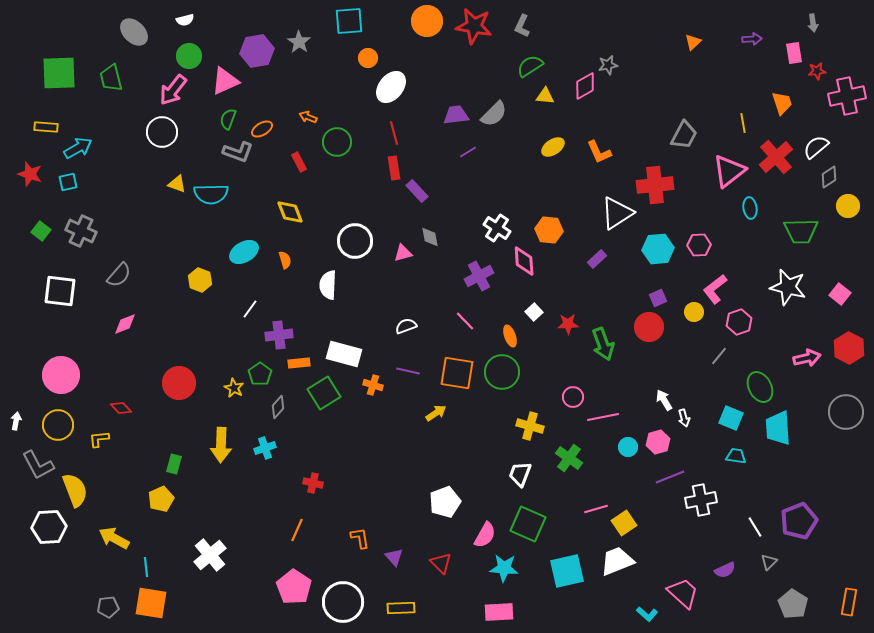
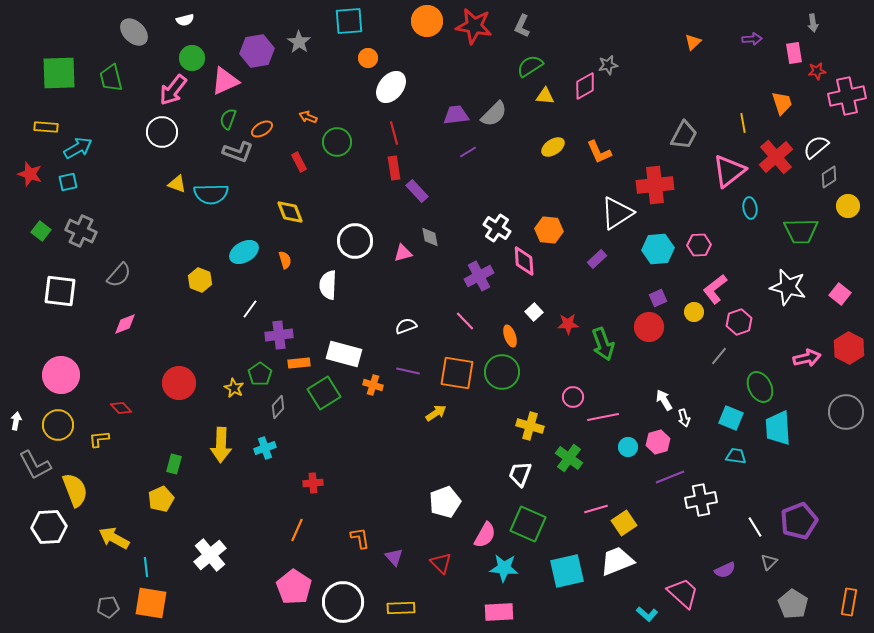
green circle at (189, 56): moved 3 px right, 2 px down
gray L-shape at (38, 465): moved 3 px left
red cross at (313, 483): rotated 18 degrees counterclockwise
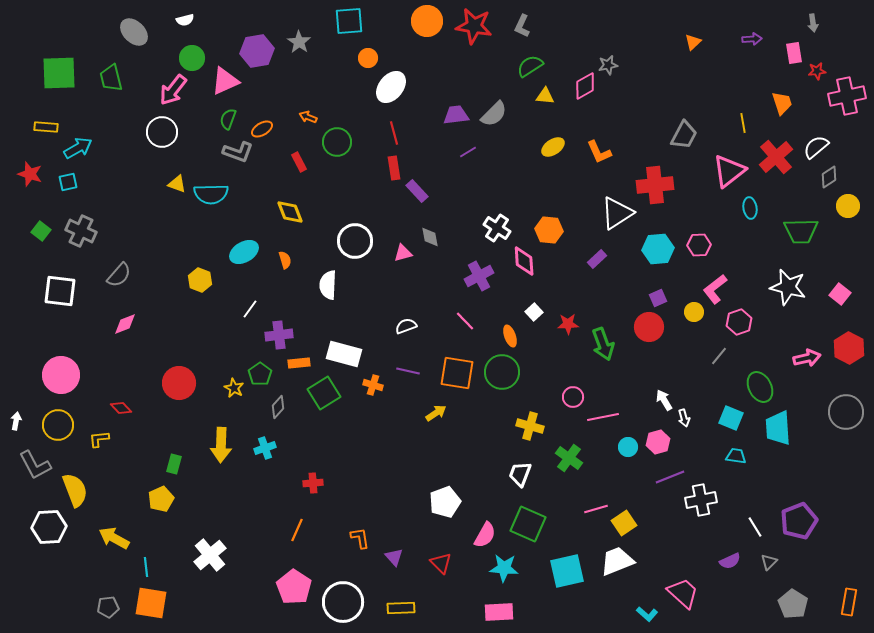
purple semicircle at (725, 570): moved 5 px right, 9 px up
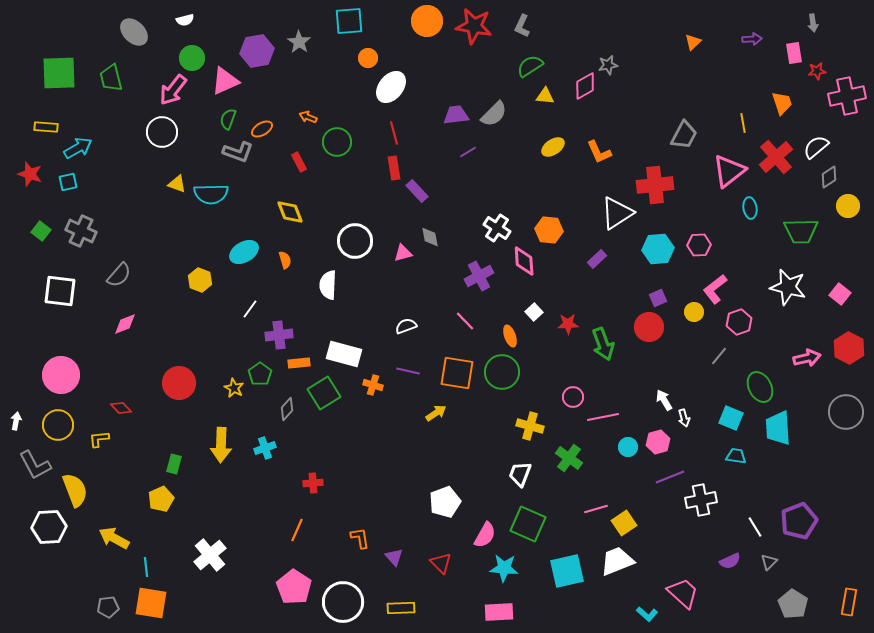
gray diamond at (278, 407): moved 9 px right, 2 px down
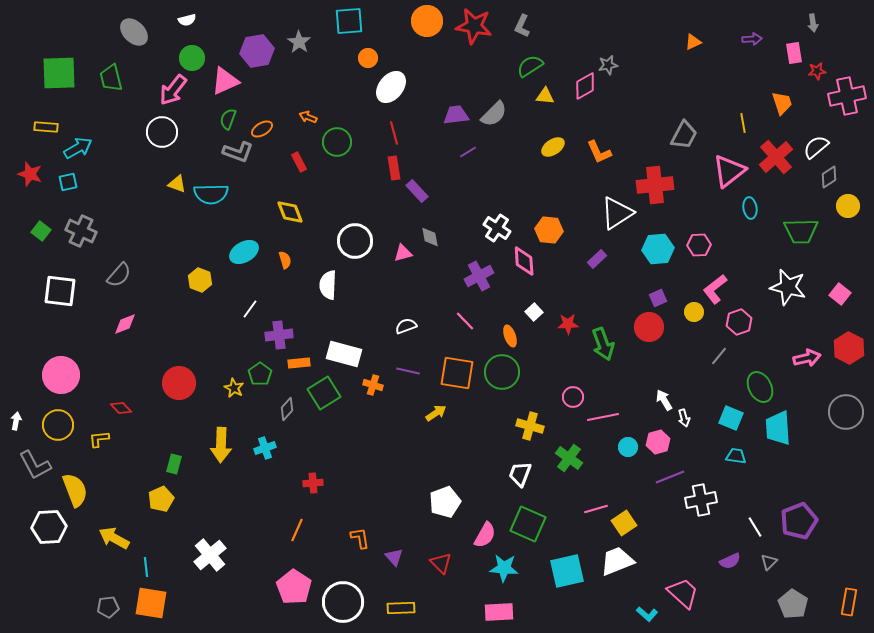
white semicircle at (185, 20): moved 2 px right
orange triangle at (693, 42): rotated 18 degrees clockwise
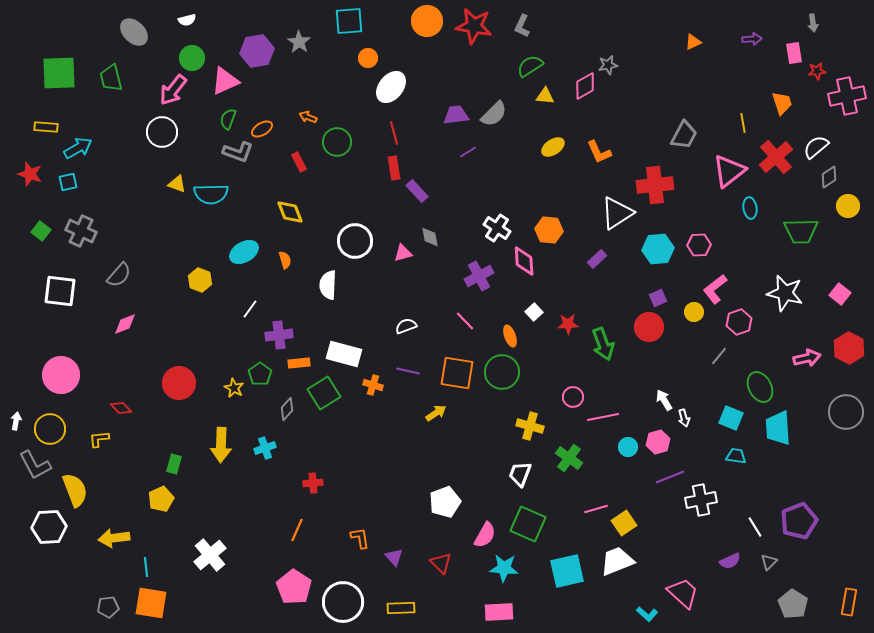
white star at (788, 287): moved 3 px left, 6 px down
yellow circle at (58, 425): moved 8 px left, 4 px down
yellow arrow at (114, 538): rotated 36 degrees counterclockwise
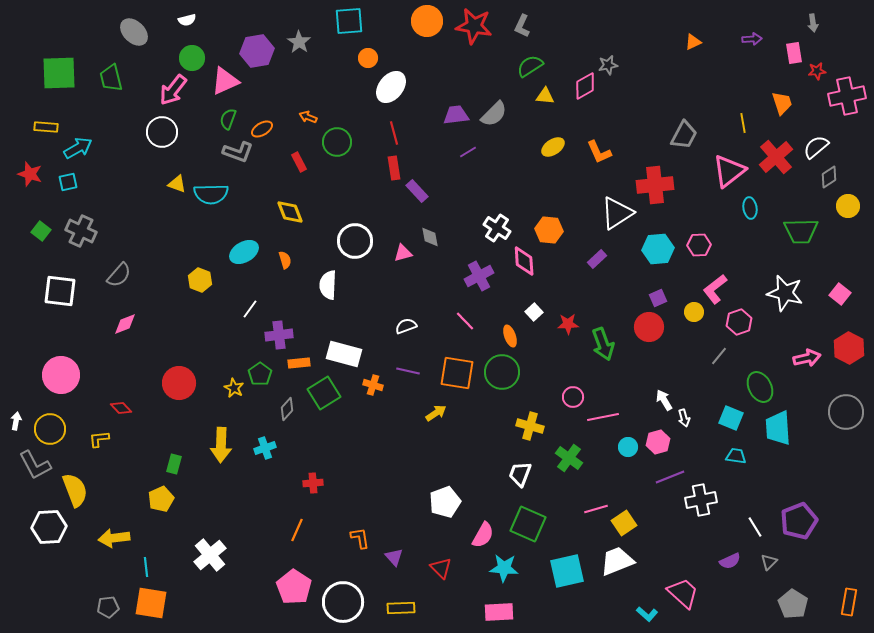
pink semicircle at (485, 535): moved 2 px left
red triangle at (441, 563): moved 5 px down
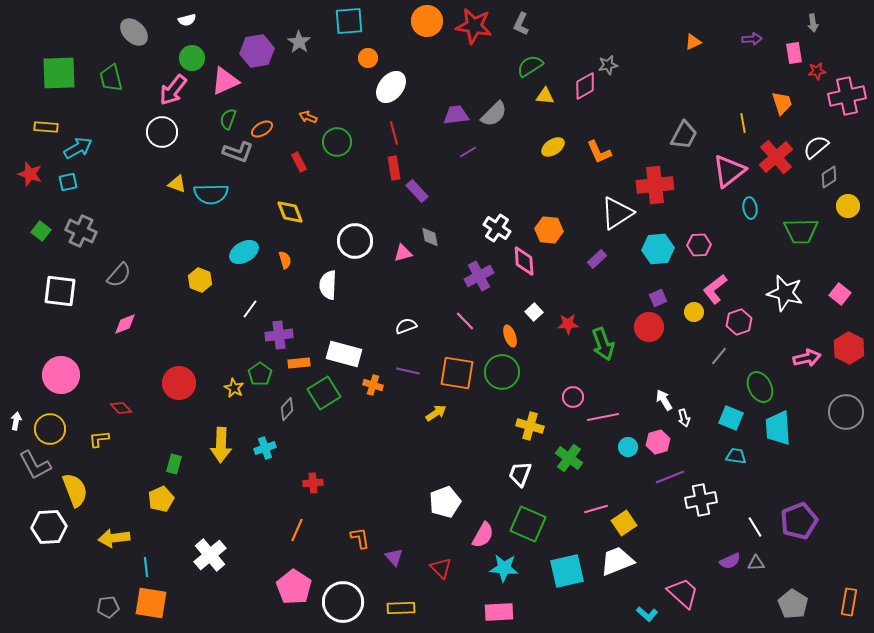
gray L-shape at (522, 26): moved 1 px left, 2 px up
gray triangle at (769, 562): moved 13 px left, 1 px down; rotated 42 degrees clockwise
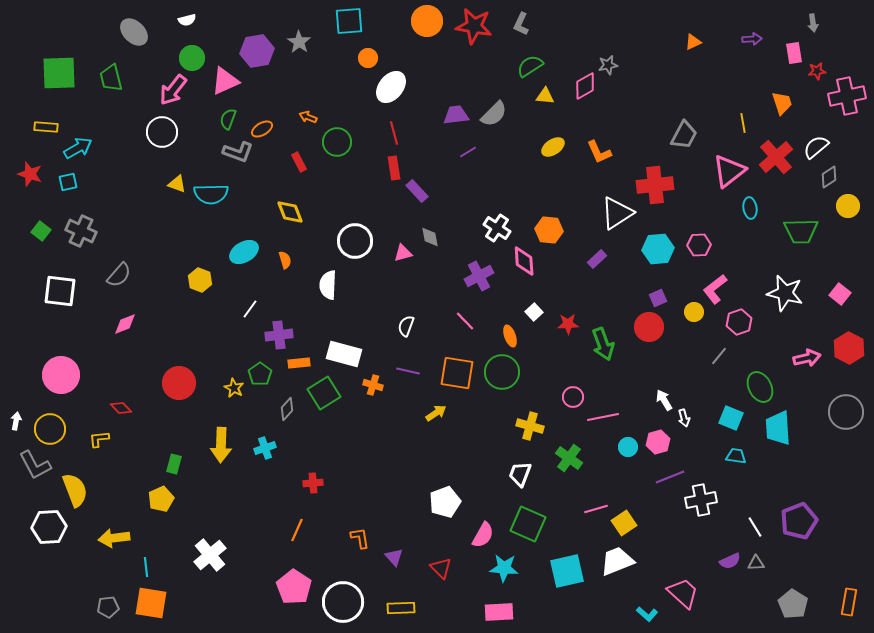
white semicircle at (406, 326): rotated 50 degrees counterclockwise
